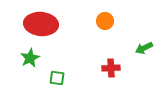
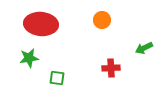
orange circle: moved 3 px left, 1 px up
green star: moved 1 px left; rotated 18 degrees clockwise
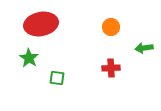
orange circle: moved 9 px right, 7 px down
red ellipse: rotated 16 degrees counterclockwise
green arrow: rotated 18 degrees clockwise
green star: rotated 30 degrees counterclockwise
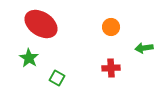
red ellipse: rotated 44 degrees clockwise
green square: rotated 21 degrees clockwise
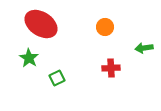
orange circle: moved 6 px left
green square: rotated 35 degrees clockwise
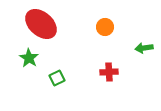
red ellipse: rotated 8 degrees clockwise
red cross: moved 2 px left, 4 px down
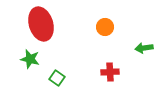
red ellipse: rotated 32 degrees clockwise
green star: moved 1 px right, 1 px down; rotated 18 degrees counterclockwise
red cross: moved 1 px right
green square: rotated 28 degrees counterclockwise
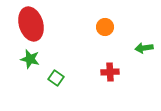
red ellipse: moved 10 px left
green square: moved 1 px left
